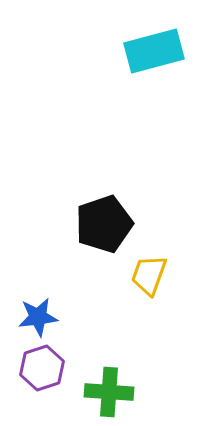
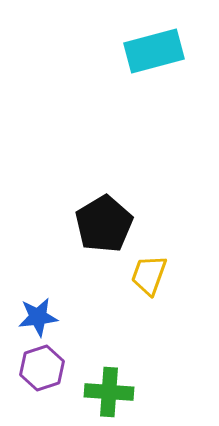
black pentagon: rotated 12 degrees counterclockwise
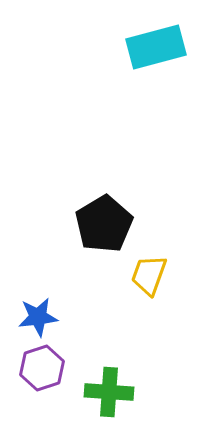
cyan rectangle: moved 2 px right, 4 px up
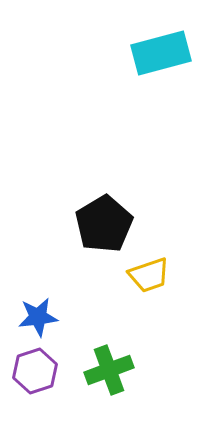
cyan rectangle: moved 5 px right, 6 px down
yellow trapezoid: rotated 129 degrees counterclockwise
purple hexagon: moved 7 px left, 3 px down
green cross: moved 22 px up; rotated 24 degrees counterclockwise
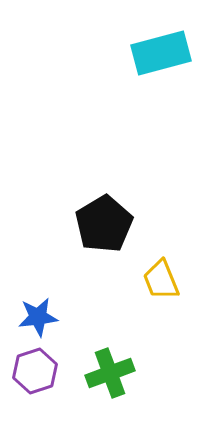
yellow trapezoid: moved 12 px right, 5 px down; rotated 87 degrees clockwise
green cross: moved 1 px right, 3 px down
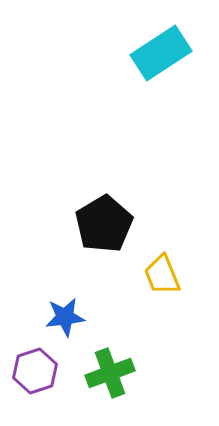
cyan rectangle: rotated 18 degrees counterclockwise
yellow trapezoid: moved 1 px right, 5 px up
blue star: moved 27 px right
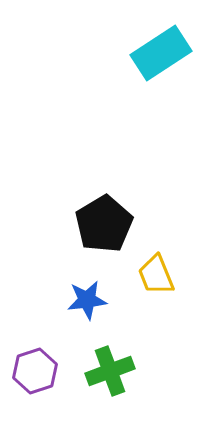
yellow trapezoid: moved 6 px left
blue star: moved 22 px right, 17 px up
green cross: moved 2 px up
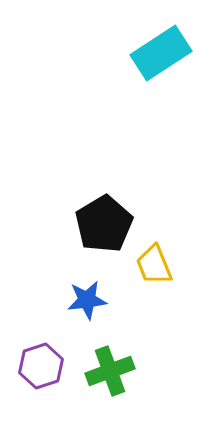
yellow trapezoid: moved 2 px left, 10 px up
purple hexagon: moved 6 px right, 5 px up
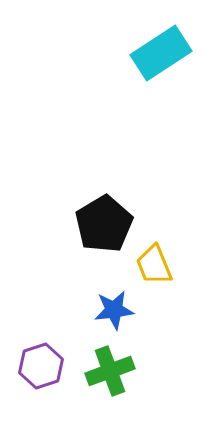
blue star: moved 27 px right, 10 px down
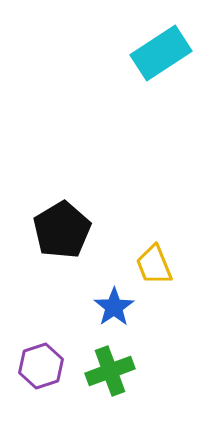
black pentagon: moved 42 px left, 6 px down
blue star: moved 3 px up; rotated 27 degrees counterclockwise
